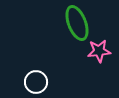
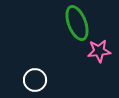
white circle: moved 1 px left, 2 px up
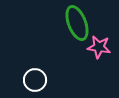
pink star: moved 4 px up; rotated 15 degrees clockwise
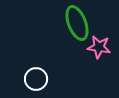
white circle: moved 1 px right, 1 px up
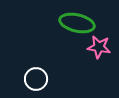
green ellipse: rotated 56 degrees counterclockwise
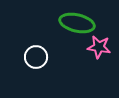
white circle: moved 22 px up
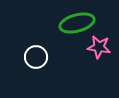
green ellipse: rotated 28 degrees counterclockwise
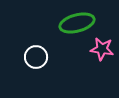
pink star: moved 3 px right, 2 px down
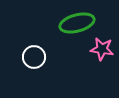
white circle: moved 2 px left
